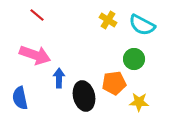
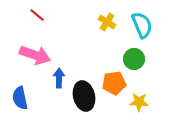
yellow cross: moved 1 px left, 2 px down
cyan semicircle: rotated 140 degrees counterclockwise
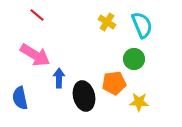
pink arrow: rotated 12 degrees clockwise
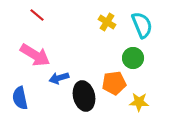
green circle: moved 1 px left, 1 px up
blue arrow: rotated 108 degrees counterclockwise
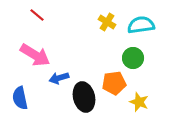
cyan semicircle: moved 1 px left; rotated 76 degrees counterclockwise
black ellipse: moved 1 px down
yellow star: rotated 18 degrees clockwise
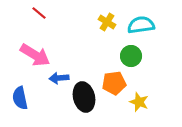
red line: moved 2 px right, 2 px up
green circle: moved 2 px left, 2 px up
blue arrow: rotated 12 degrees clockwise
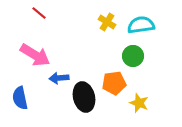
green circle: moved 2 px right
yellow star: moved 1 px down
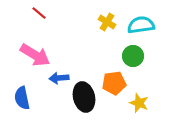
blue semicircle: moved 2 px right
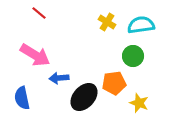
black ellipse: rotated 56 degrees clockwise
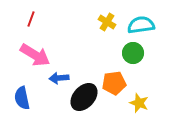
red line: moved 8 px left, 6 px down; rotated 70 degrees clockwise
green circle: moved 3 px up
